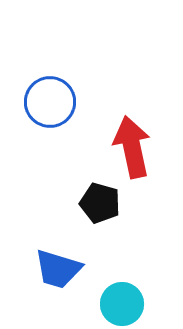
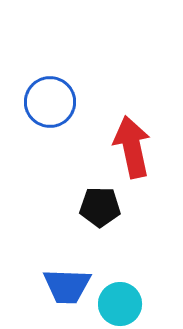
black pentagon: moved 4 px down; rotated 15 degrees counterclockwise
blue trapezoid: moved 9 px right, 17 px down; rotated 15 degrees counterclockwise
cyan circle: moved 2 px left
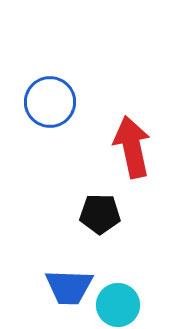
black pentagon: moved 7 px down
blue trapezoid: moved 2 px right, 1 px down
cyan circle: moved 2 px left, 1 px down
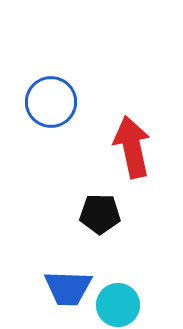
blue circle: moved 1 px right
blue trapezoid: moved 1 px left, 1 px down
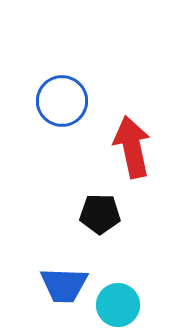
blue circle: moved 11 px right, 1 px up
blue trapezoid: moved 4 px left, 3 px up
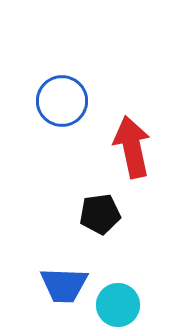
black pentagon: rotated 9 degrees counterclockwise
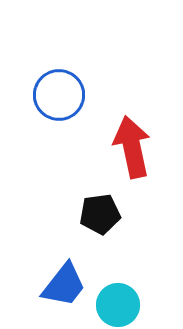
blue circle: moved 3 px left, 6 px up
blue trapezoid: rotated 54 degrees counterclockwise
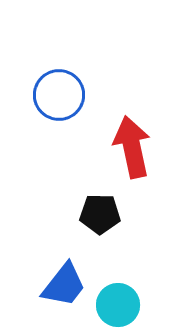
black pentagon: rotated 9 degrees clockwise
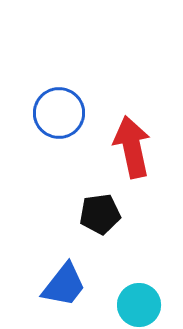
blue circle: moved 18 px down
black pentagon: rotated 9 degrees counterclockwise
cyan circle: moved 21 px right
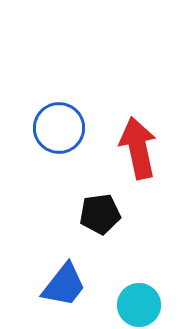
blue circle: moved 15 px down
red arrow: moved 6 px right, 1 px down
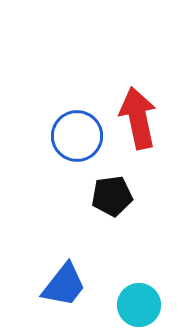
blue circle: moved 18 px right, 8 px down
red arrow: moved 30 px up
black pentagon: moved 12 px right, 18 px up
